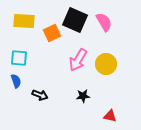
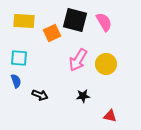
black square: rotated 10 degrees counterclockwise
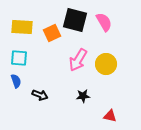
yellow rectangle: moved 2 px left, 6 px down
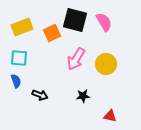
yellow rectangle: rotated 25 degrees counterclockwise
pink arrow: moved 2 px left, 1 px up
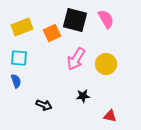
pink semicircle: moved 2 px right, 3 px up
black arrow: moved 4 px right, 10 px down
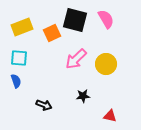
pink arrow: rotated 15 degrees clockwise
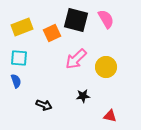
black square: moved 1 px right
yellow circle: moved 3 px down
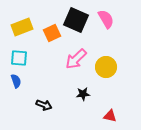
black square: rotated 10 degrees clockwise
black star: moved 2 px up
